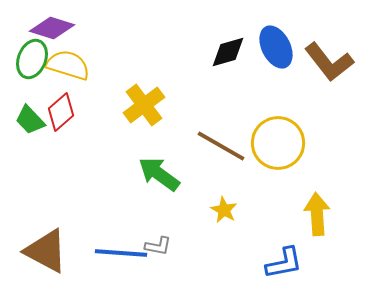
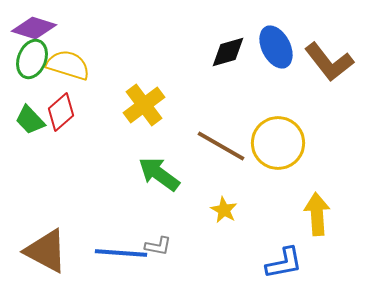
purple diamond: moved 18 px left
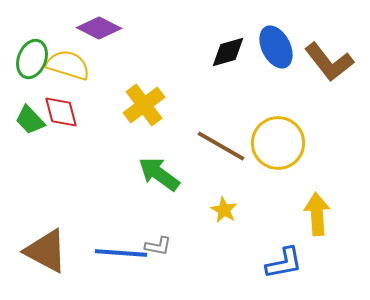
purple diamond: moved 65 px right; rotated 9 degrees clockwise
red diamond: rotated 63 degrees counterclockwise
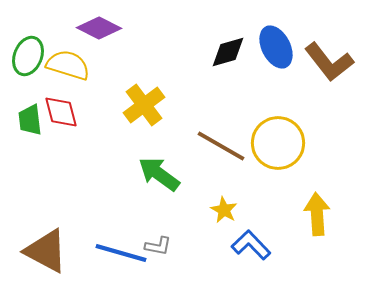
green ellipse: moved 4 px left, 3 px up
green trapezoid: rotated 36 degrees clockwise
blue line: rotated 12 degrees clockwise
blue L-shape: moved 33 px left, 18 px up; rotated 123 degrees counterclockwise
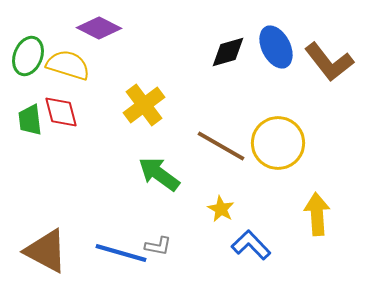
yellow star: moved 3 px left, 1 px up
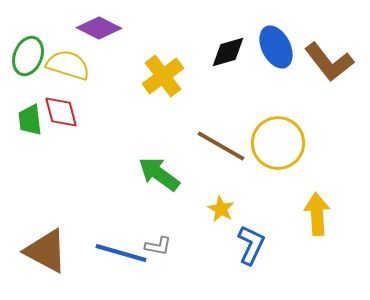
yellow cross: moved 19 px right, 29 px up
blue L-shape: rotated 69 degrees clockwise
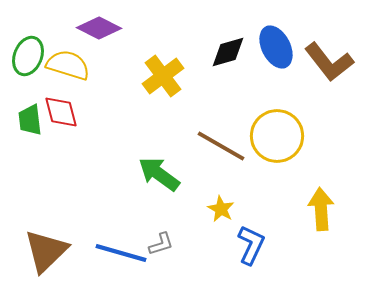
yellow circle: moved 1 px left, 7 px up
yellow arrow: moved 4 px right, 5 px up
gray L-shape: moved 3 px right, 2 px up; rotated 28 degrees counterclockwise
brown triangle: rotated 48 degrees clockwise
